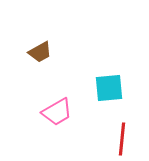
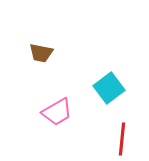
brown trapezoid: moved 1 px right, 1 px down; rotated 40 degrees clockwise
cyan square: rotated 32 degrees counterclockwise
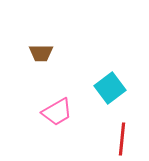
brown trapezoid: rotated 10 degrees counterclockwise
cyan square: moved 1 px right
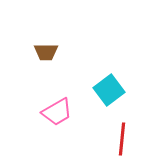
brown trapezoid: moved 5 px right, 1 px up
cyan square: moved 1 px left, 2 px down
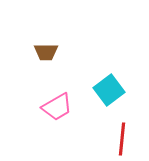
pink trapezoid: moved 5 px up
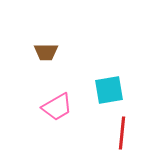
cyan square: rotated 28 degrees clockwise
red line: moved 6 px up
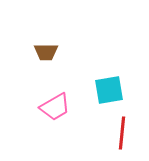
pink trapezoid: moved 2 px left
